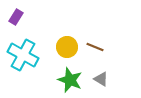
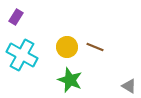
cyan cross: moved 1 px left
gray triangle: moved 28 px right, 7 px down
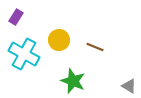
yellow circle: moved 8 px left, 7 px up
cyan cross: moved 2 px right, 1 px up
green star: moved 3 px right, 1 px down
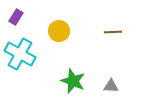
yellow circle: moved 9 px up
brown line: moved 18 px right, 15 px up; rotated 24 degrees counterclockwise
cyan cross: moved 4 px left
gray triangle: moved 18 px left; rotated 28 degrees counterclockwise
